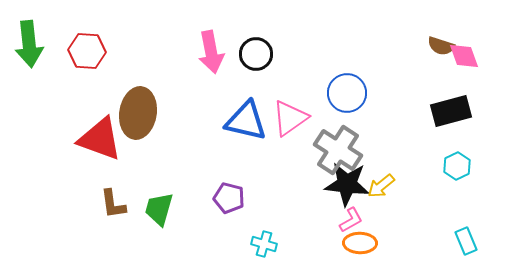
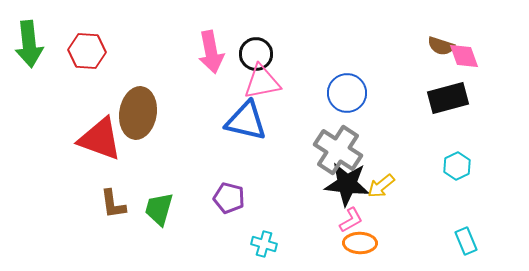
black rectangle: moved 3 px left, 13 px up
pink triangle: moved 28 px left, 36 px up; rotated 24 degrees clockwise
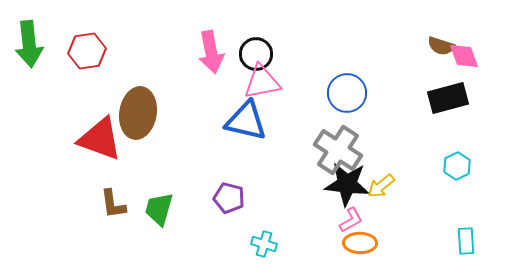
red hexagon: rotated 12 degrees counterclockwise
cyan rectangle: rotated 20 degrees clockwise
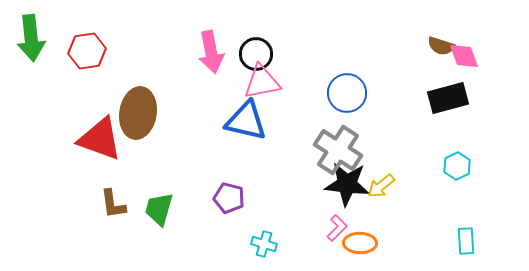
green arrow: moved 2 px right, 6 px up
pink L-shape: moved 14 px left, 8 px down; rotated 16 degrees counterclockwise
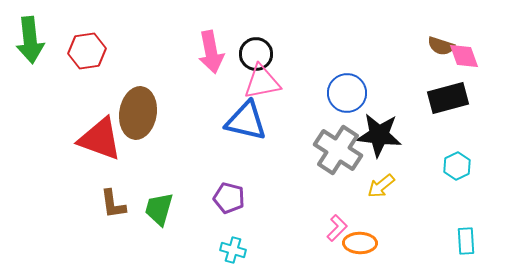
green arrow: moved 1 px left, 2 px down
black star: moved 32 px right, 49 px up
cyan cross: moved 31 px left, 6 px down
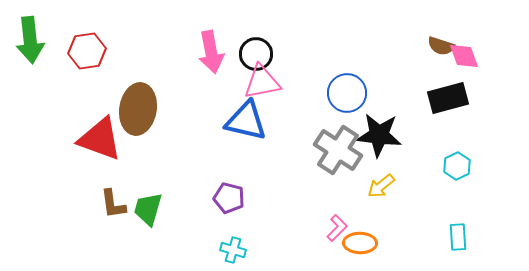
brown ellipse: moved 4 px up
green trapezoid: moved 11 px left
cyan rectangle: moved 8 px left, 4 px up
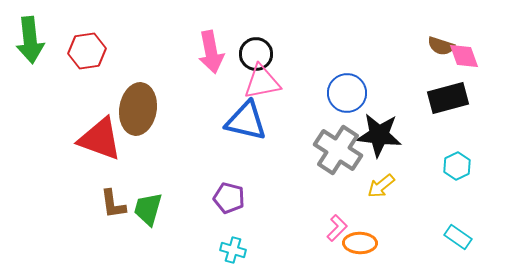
cyan rectangle: rotated 52 degrees counterclockwise
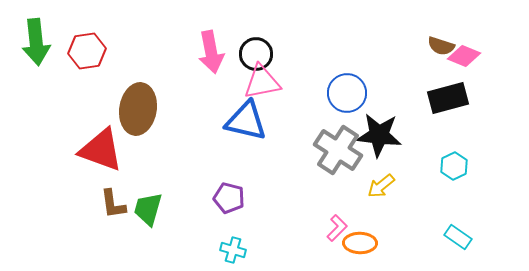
green arrow: moved 6 px right, 2 px down
pink diamond: rotated 48 degrees counterclockwise
red triangle: moved 1 px right, 11 px down
cyan hexagon: moved 3 px left
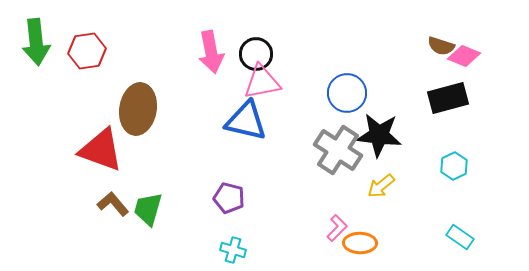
brown L-shape: rotated 148 degrees clockwise
cyan rectangle: moved 2 px right
